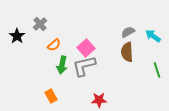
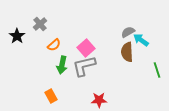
cyan arrow: moved 12 px left, 4 px down
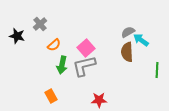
black star: rotated 21 degrees counterclockwise
green line: rotated 21 degrees clockwise
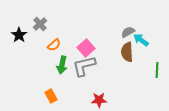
black star: moved 2 px right, 1 px up; rotated 21 degrees clockwise
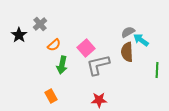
gray L-shape: moved 14 px right, 1 px up
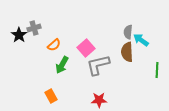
gray cross: moved 6 px left, 4 px down; rotated 24 degrees clockwise
gray semicircle: rotated 56 degrees counterclockwise
green arrow: rotated 18 degrees clockwise
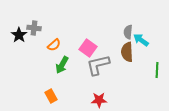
gray cross: rotated 24 degrees clockwise
pink square: moved 2 px right; rotated 12 degrees counterclockwise
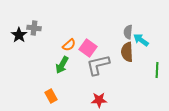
orange semicircle: moved 15 px right
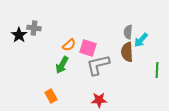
cyan arrow: rotated 84 degrees counterclockwise
pink square: rotated 18 degrees counterclockwise
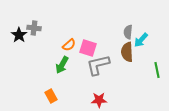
green line: rotated 14 degrees counterclockwise
